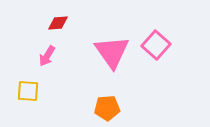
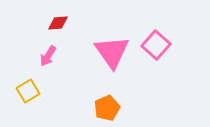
pink arrow: moved 1 px right
yellow square: rotated 35 degrees counterclockwise
orange pentagon: rotated 20 degrees counterclockwise
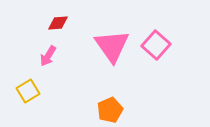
pink triangle: moved 6 px up
orange pentagon: moved 3 px right, 2 px down
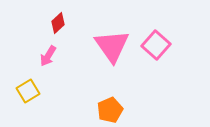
red diamond: rotated 40 degrees counterclockwise
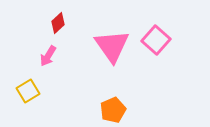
pink square: moved 5 px up
orange pentagon: moved 3 px right
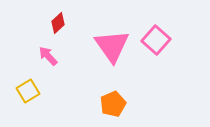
pink arrow: rotated 105 degrees clockwise
orange pentagon: moved 6 px up
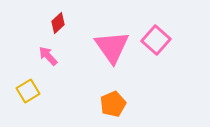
pink triangle: moved 1 px down
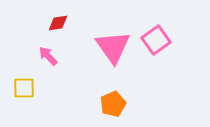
red diamond: rotated 35 degrees clockwise
pink square: rotated 12 degrees clockwise
pink triangle: moved 1 px right
yellow square: moved 4 px left, 3 px up; rotated 30 degrees clockwise
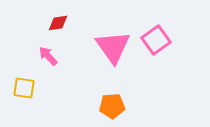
yellow square: rotated 10 degrees clockwise
orange pentagon: moved 1 px left, 2 px down; rotated 20 degrees clockwise
